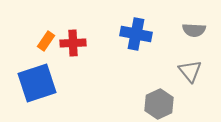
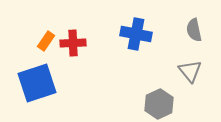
gray semicircle: rotated 75 degrees clockwise
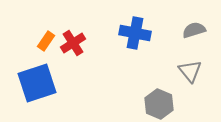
gray semicircle: rotated 85 degrees clockwise
blue cross: moved 1 px left, 1 px up
red cross: rotated 30 degrees counterclockwise
gray hexagon: rotated 12 degrees counterclockwise
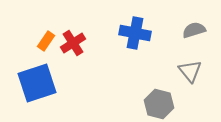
gray hexagon: rotated 8 degrees counterclockwise
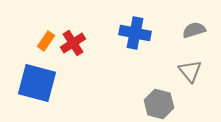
blue square: rotated 33 degrees clockwise
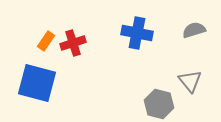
blue cross: moved 2 px right
red cross: rotated 15 degrees clockwise
gray triangle: moved 10 px down
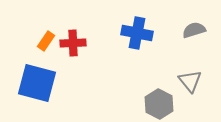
red cross: rotated 15 degrees clockwise
gray hexagon: rotated 12 degrees clockwise
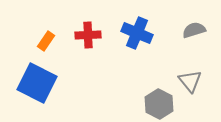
blue cross: rotated 12 degrees clockwise
red cross: moved 15 px right, 8 px up
blue square: rotated 12 degrees clockwise
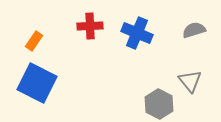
red cross: moved 2 px right, 9 px up
orange rectangle: moved 12 px left
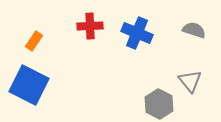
gray semicircle: rotated 35 degrees clockwise
blue square: moved 8 px left, 2 px down
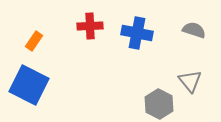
blue cross: rotated 12 degrees counterclockwise
